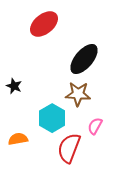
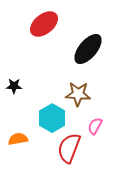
black ellipse: moved 4 px right, 10 px up
black star: rotated 21 degrees counterclockwise
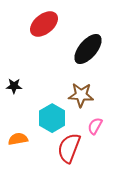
brown star: moved 3 px right, 1 px down
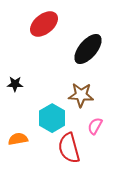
black star: moved 1 px right, 2 px up
red semicircle: rotated 36 degrees counterclockwise
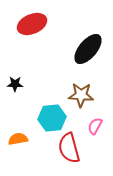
red ellipse: moved 12 px left; rotated 16 degrees clockwise
cyan hexagon: rotated 24 degrees clockwise
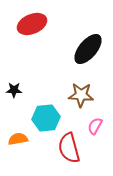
black star: moved 1 px left, 6 px down
cyan hexagon: moved 6 px left
